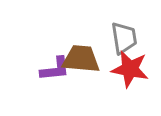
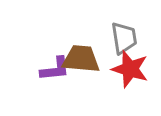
red star: rotated 6 degrees clockwise
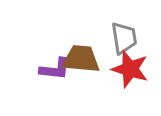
purple L-shape: rotated 12 degrees clockwise
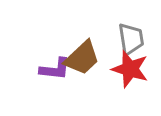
gray trapezoid: moved 7 px right, 1 px down
brown trapezoid: moved 1 px right, 1 px up; rotated 132 degrees clockwise
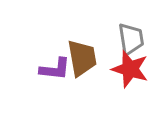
brown trapezoid: rotated 57 degrees counterclockwise
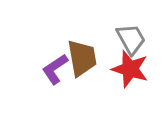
gray trapezoid: rotated 20 degrees counterclockwise
purple L-shape: rotated 140 degrees clockwise
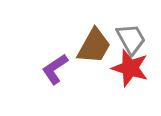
brown trapezoid: moved 12 px right, 12 px up; rotated 39 degrees clockwise
red star: moved 1 px up
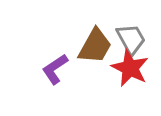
brown trapezoid: moved 1 px right
red star: rotated 9 degrees clockwise
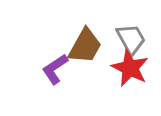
brown trapezoid: moved 10 px left
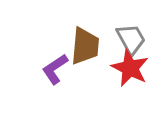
brown trapezoid: rotated 24 degrees counterclockwise
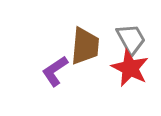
purple L-shape: moved 2 px down
